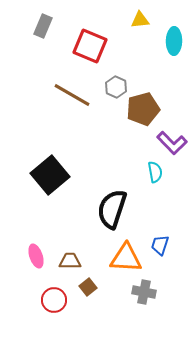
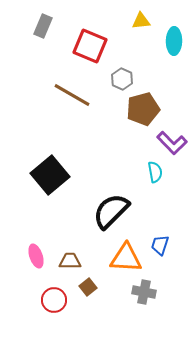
yellow triangle: moved 1 px right, 1 px down
gray hexagon: moved 6 px right, 8 px up
black semicircle: moved 1 px left, 2 px down; rotated 27 degrees clockwise
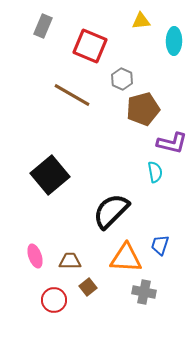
purple L-shape: rotated 32 degrees counterclockwise
pink ellipse: moved 1 px left
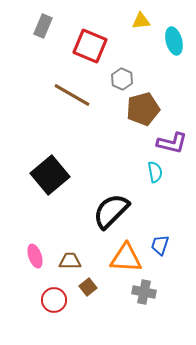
cyan ellipse: rotated 16 degrees counterclockwise
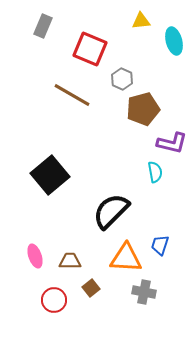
red square: moved 3 px down
brown square: moved 3 px right, 1 px down
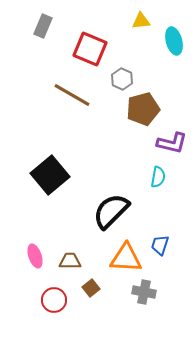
cyan semicircle: moved 3 px right, 5 px down; rotated 20 degrees clockwise
